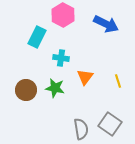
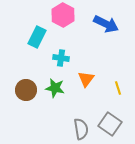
orange triangle: moved 1 px right, 2 px down
yellow line: moved 7 px down
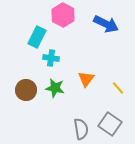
cyan cross: moved 10 px left
yellow line: rotated 24 degrees counterclockwise
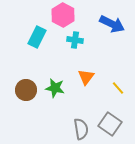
blue arrow: moved 6 px right
cyan cross: moved 24 px right, 18 px up
orange triangle: moved 2 px up
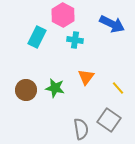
gray square: moved 1 px left, 4 px up
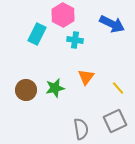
cyan rectangle: moved 3 px up
green star: rotated 24 degrees counterclockwise
gray square: moved 6 px right, 1 px down; rotated 30 degrees clockwise
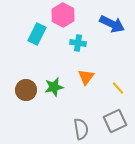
cyan cross: moved 3 px right, 3 px down
green star: moved 1 px left, 1 px up
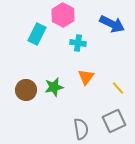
gray square: moved 1 px left
